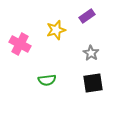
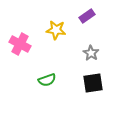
yellow star: rotated 24 degrees clockwise
green semicircle: rotated 12 degrees counterclockwise
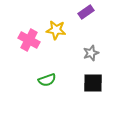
purple rectangle: moved 1 px left, 4 px up
pink cross: moved 9 px right, 4 px up
gray star: rotated 21 degrees clockwise
black square: rotated 10 degrees clockwise
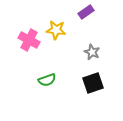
gray star: moved 1 px right, 1 px up; rotated 28 degrees counterclockwise
black square: rotated 20 degrees counterclockwise
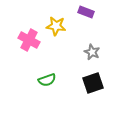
purple rectangle: rotated 56 degrees clockwise
yellow star: moved 4 px up
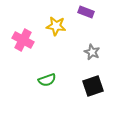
pink cross: moved 6 px left
black square: moved 3 px down
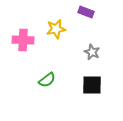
yellow star: moved 3 px down; rotated 18 degrees counterclockwise
pink cross: rotated 25 degrees counterclockwise
green semicircle: rotated 18 degrees counterclockwise
black square: moved 1 px left, 1 px up; rotated 20 degrees clockwise
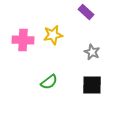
purple rectangle: rotated 21 degrees clockwise
yellow star: moved 3 px left, 6 px down
green semicircle: moved 2 px right, 2 px down
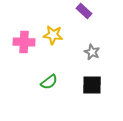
purple rectangle: moved 2 px left, 1 px up
yellow star: rotated 18 degrees clockwise
pink cross: moved 1 px right, 2 px down
